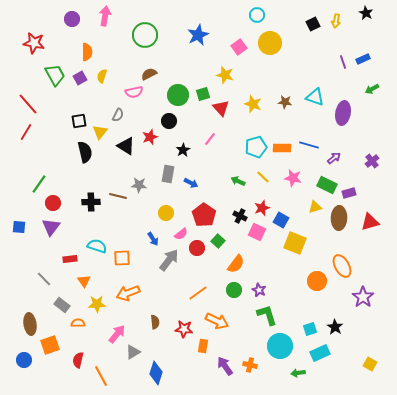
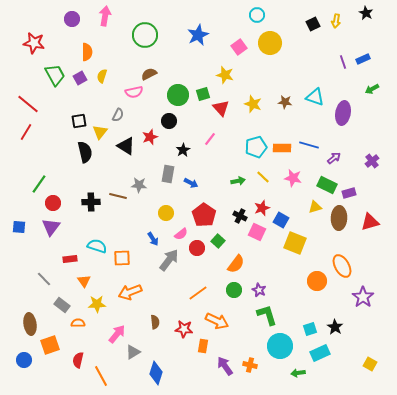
red line at (28, 104): rotated 10 degrees counterclockwise
green arrow at (238, 181): rotated 144 degrees clockwise
orange arrow at (128, 293): moved 2 px right, 1 px up
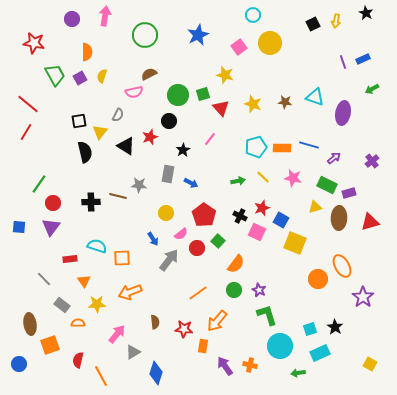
cyan circle at (257, 15): moved 4 px left
orange circle at (317, 281): moved 1 px right, 2 px up
orange arrow at (217, 321): rotated 105 degrees clockwise
blue circle at (24, 360): moved 5 px left, 4 px down
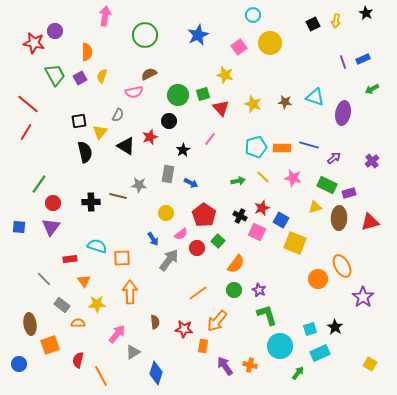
purple circle at (72, 19): moved 17 px left, 12 px down
orange arrow at (130, 292): rotated 110 degrees clockwise
green arrow at (298, 373): rotated 136 degrees clockwise
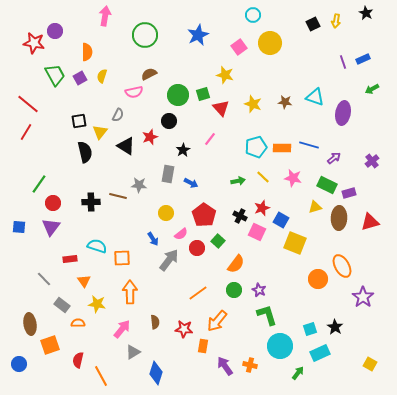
yellow star at (97, 304): rotated 12 degrees clockwise
pink arrow at (117, 334): moved 5 px right, 5 px up
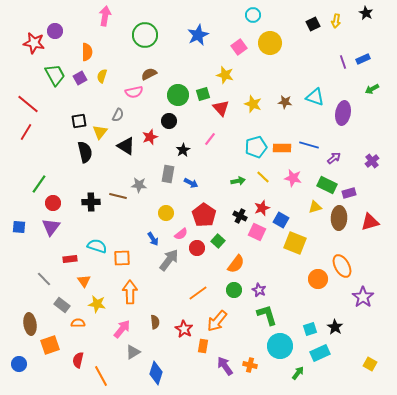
red star at (184, 329): rotated 24 degrees clockwise
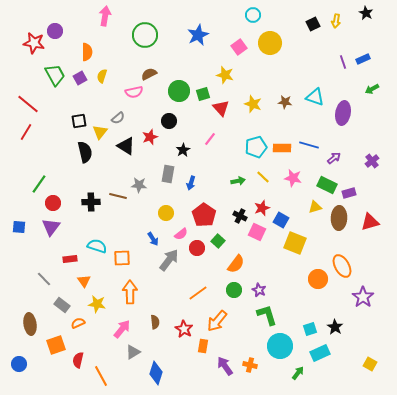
green circle at (178, 95): moved 1 px right, 4 px up
gray semicircle at (118, 115): moved 3 px down; rotated 24 degrees clockwise
blue arrow at (191, 183): rotated 80 degrees clockwise
orange semicircle at (78, 323): rotated 24 degrees counterclockwise
orange square at (50, 345): moved 6 px right
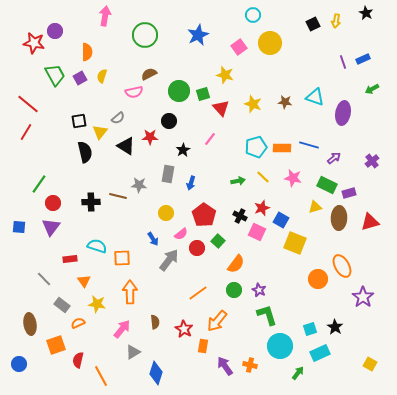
red star at (150, 137): rotated 21 degrees clockwise
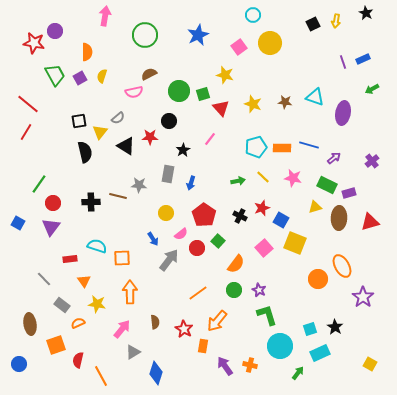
blue square at (19, 227): moved 1 px left, 4 px up; rotated 24 degrees clockwise
pink square at (257, 232): moved 7 px right, 16 px down; rotated 24 degrees clockwise
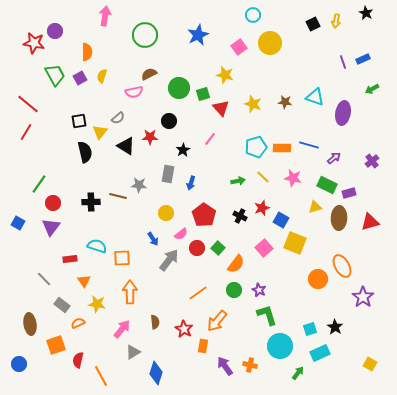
green circle at (179, 91): moved 3 px up
green square at (218, 241): moved 7 px down
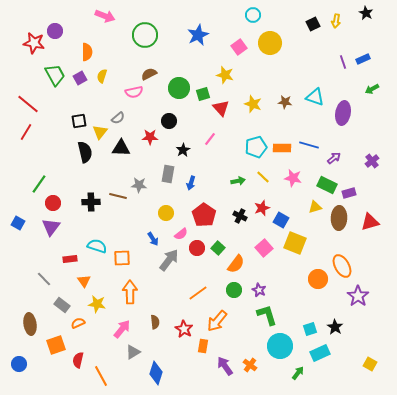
pink arrow at (105, 16): rotated 102 degrees clockwise
black triangle at (126, 146): moved 5 px left, 2 px down; rotated 30 degrees counterclockwise
purple star at (363, 297): moved 5 px left, 1 px up
orange cross at (250, 365): rotated 24 degrees clockwise
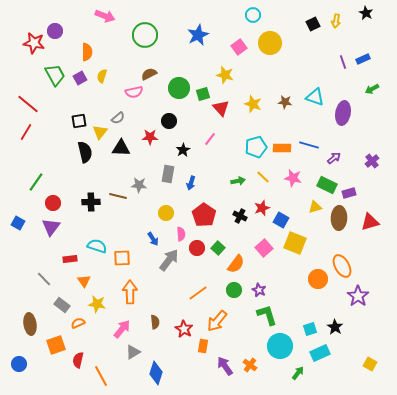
green line at (39, 184): moved 3 px left, 2 px up
pink semicircle at (181, 234): rotated 56 degrees counterclockwise
